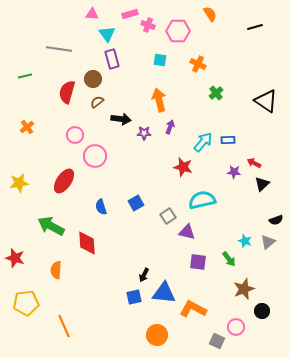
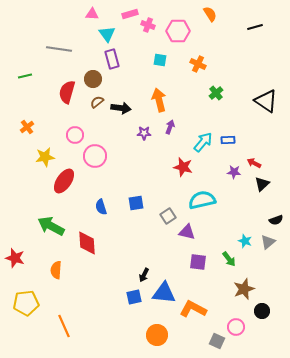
black arrow at (121, 119): moved 11 px up
yellow star at (19, 183): moved 26 px right, 26 px up
blue square at (136, 203): rotated 21 degrees clockwise
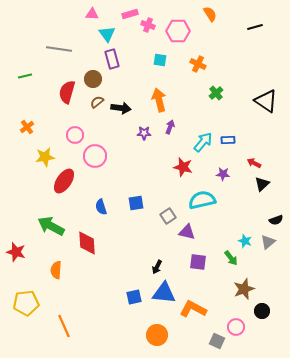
purple star at (234, 172): moved 11 px left, 2 px down
red star at (15, 258): moved 1 px right, 6 px up
green arrow at (229, 259): moved 2 px right, 1 px up
black arrow at (144, 275): moved 13 px right, 8 px up
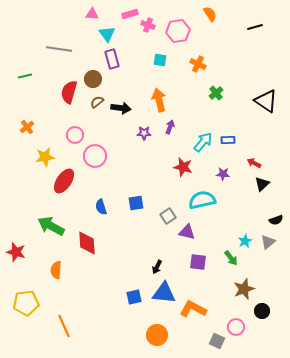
pink hexagon at (178, 31): rotated 10 degrees counterclockwise
red semicircle at (67, 92): moved 2 px right
cyan star at (245, 241): rotated 24 degrees clockwise
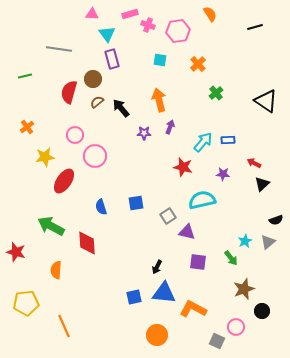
orange cross at (198, 64): rotated 21 degrees clockwise
black arrow at (121, 108): rotated 138 degrees counterclockwise
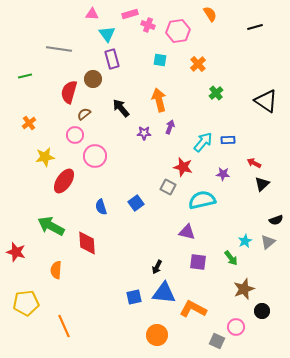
brown semicircle at (97, 102): moved 13 px left, 12 px down
orange cross at (27, 127): moved 2 px right, 4 px up
blue square at (136, 203): rotated 28 degrees counterclockwise
gray square at (168, 216): moved 29 px up; rotated 28 degrees counterclockwise
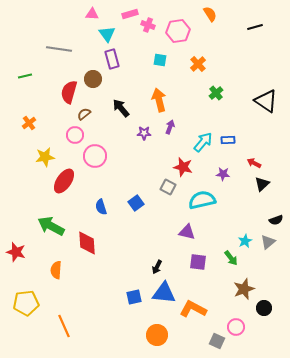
black circle at (262, 311): moved 2 px right, 3 px up
